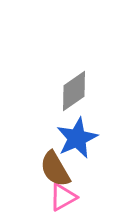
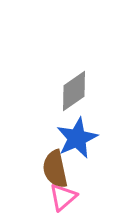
brown semicircle: rotated 18 degrees clockwise
pink triangle: rotated 12 degrees counterclockwise
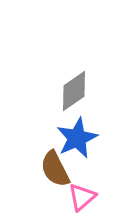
brown semicircle: rotated 15 degrees counterclockwise
pink triangle: moved 19 px right
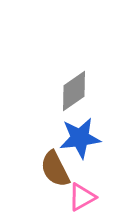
blue star: moved 3 px right; rotated 18 degrees clockwise
pink triangle: rotated 12 degrees clockwise
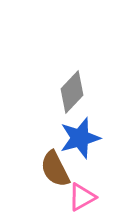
gray diamond: moved 2 px left, 1 px down; rotated 12 degrees counterclockwise
blue star: rotated 9 degrees counterclockwise
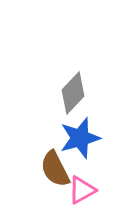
gray diamond: moved 1 px right, 1 px down
pink triangle: moved 7 px up
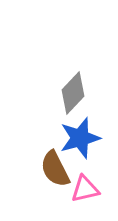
pink triangle: moved 3 px right, 1 px up; rotated 16 degrees clockwise
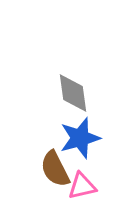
gray diamond: rotated 51 degrees counterclockwise
pink triangle: moved 3 px left, 3 px up
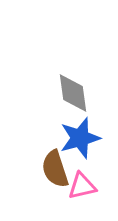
brown semicircle: rotated 9 degrees clockwise
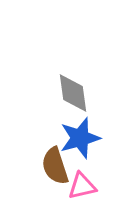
brown semicircle: moved 3 px up
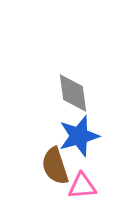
blue star: moved 1 px left, 2 px up
pink triangle: rotated 8 degrees clockwise
